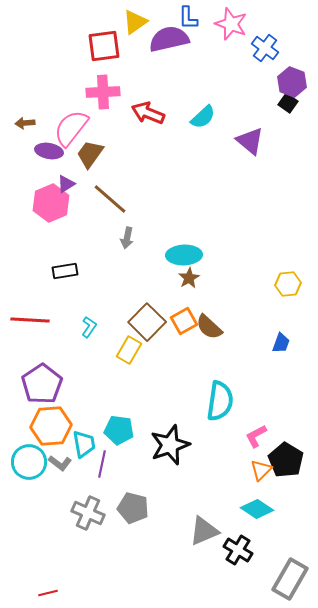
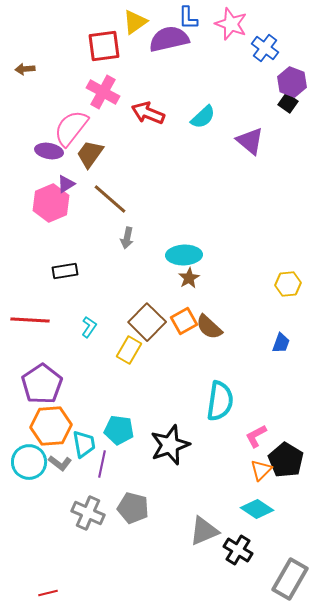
pink cross at (103, 92): rotated 32 degrees clockwise
brown arrow at (25, 123): moved 54 px up
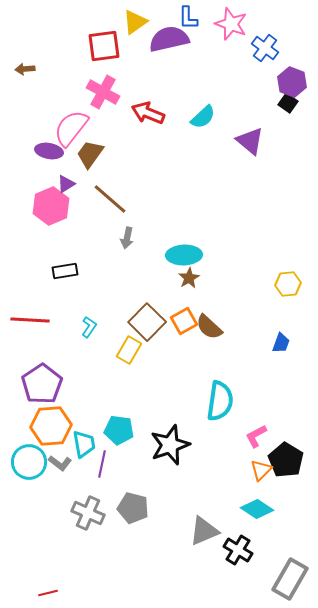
pink hexagon at (51, 203): moved 3 px down
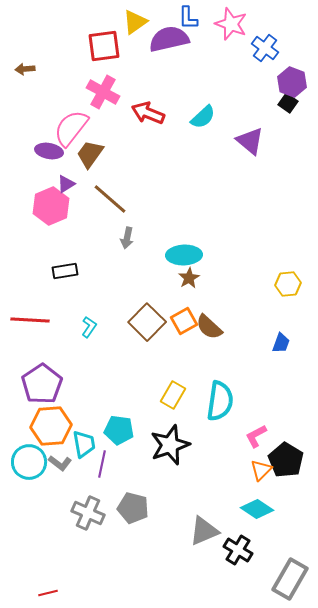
yellow rectangle at (129, 350): moved 44 px right, 45 px down
